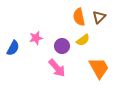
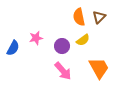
pink arrow: moved 6 px right, 3 px down
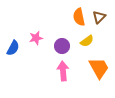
yellow semicircle: moved 4 px right, 1 px down
pink arrow: rotated 144 degrees counterclockwise
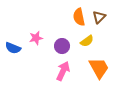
blue semicircle: rotated 84 degrees clockwise
pink arrow: rotated 30 degrees clockwise
